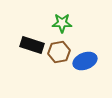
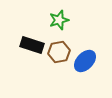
green star: moved 3 px left, 3 px up; rotated 18 degrees counterclockwise
blue ellipse: rotated 25 degrees counterclockwise
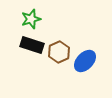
green star: moved 28 px left, 1 px up
brown hexagon: rotated 15 degrees counterclockwise
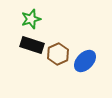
brown hexagon: moved 1 px left, 2 px down
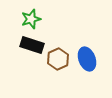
brown hexagon: moved 5 px down
blue ellipse: moved 2 px right, 2 px up; rotated 65 degrees counterclockwise
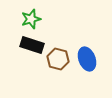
brown hexagon: rotated 20 degrees counterclockwise
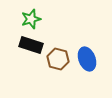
black rectangle: moved 1 px left
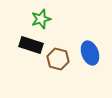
green star: moved 10 px right
blue ellipse: moved 3 px right, 6 px up
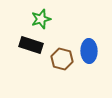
blue ellipse: moved 1 px left, 2 px up; rotated 20 degrees clockwise
brown hexagon: moved 4 px right
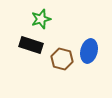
blue ellipse: rotated 15 degrees clockwise
